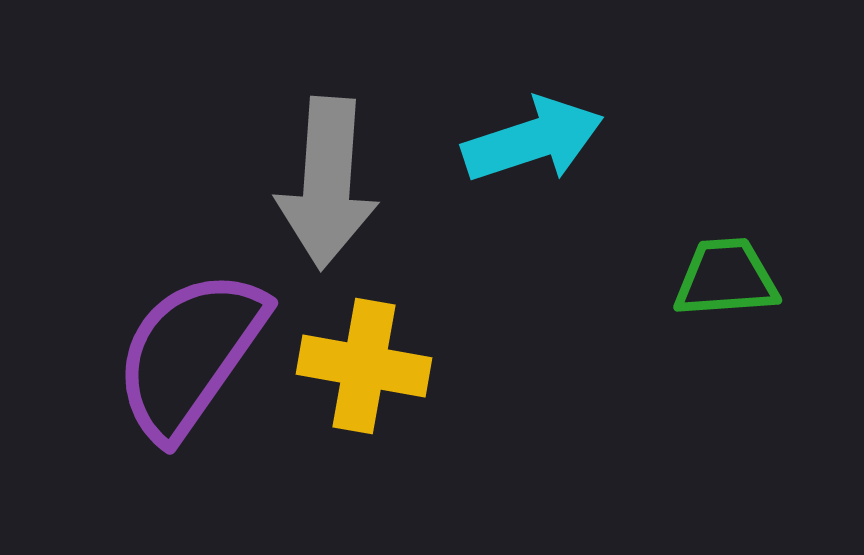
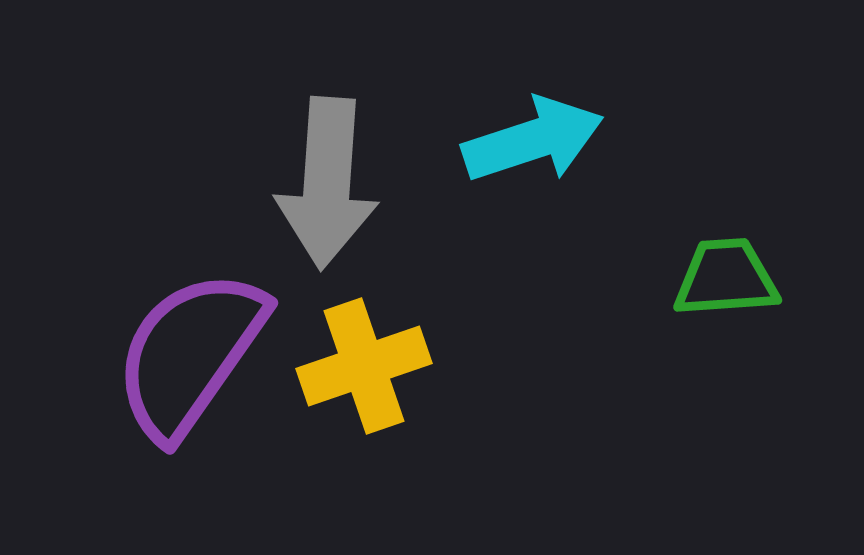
yellow cross: rotated 29 degrees counterclockwise
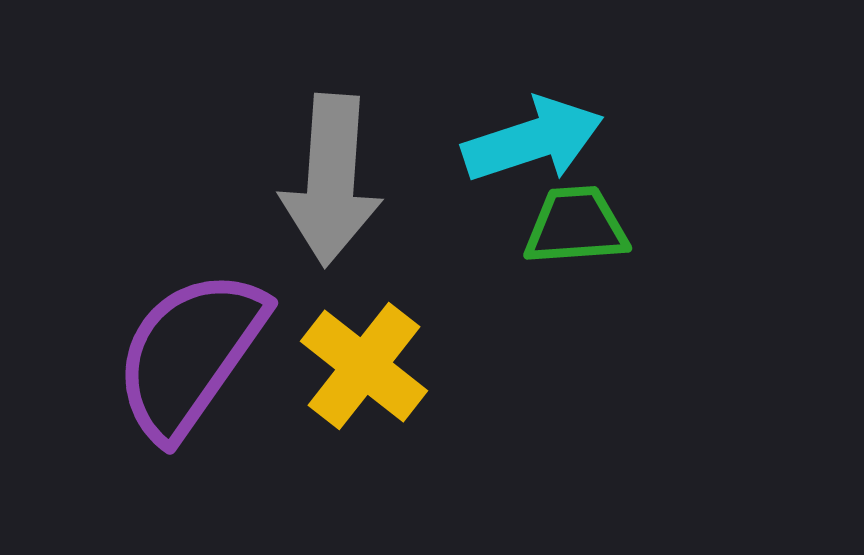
gray arrow: moved 4 px right, 3 px up
green trapezoid: moved 150 px left, 52 px up
yellow cross: rotated 33 degrees counterclockwise
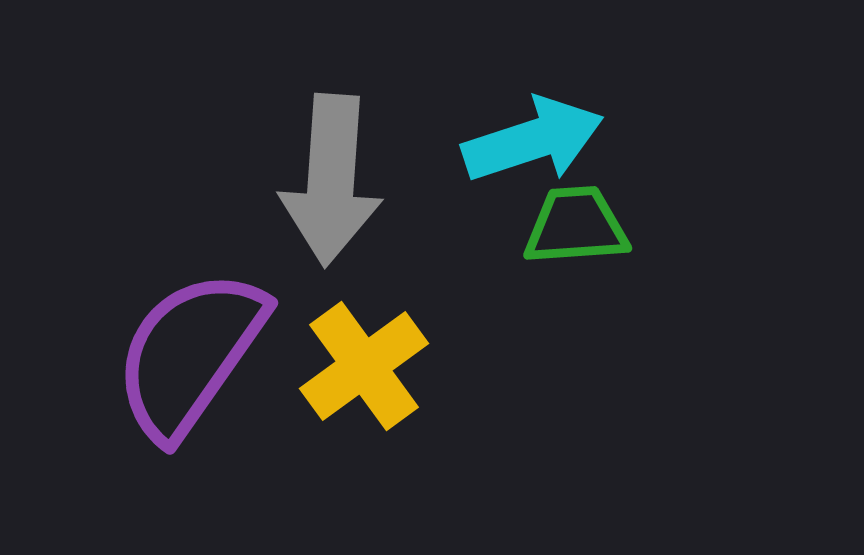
yellow cross: rotated 16 degrees clockwise
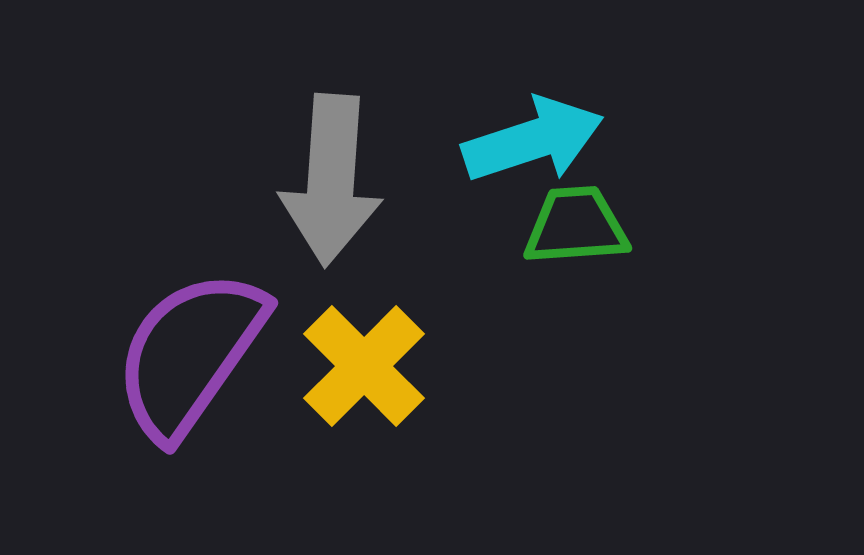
yellow cross: rotated 9 degrees counterclockwise
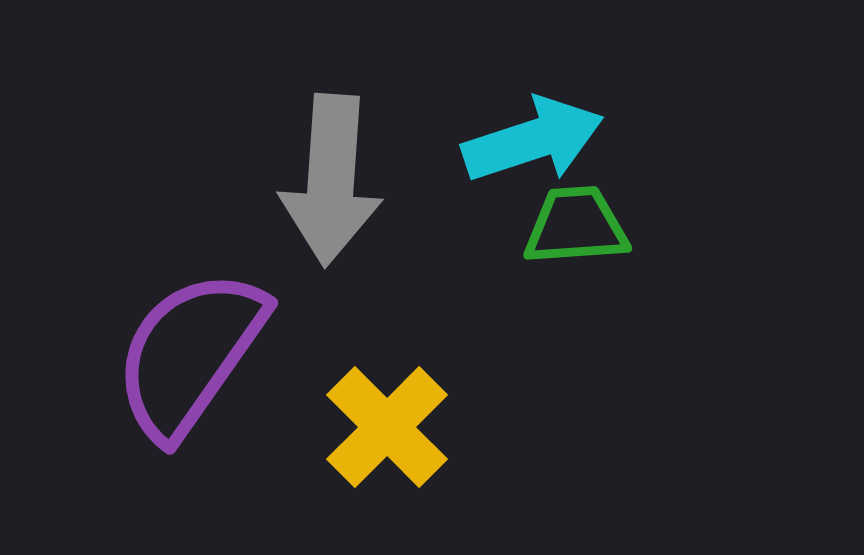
yellow cross: moved 23 px right, 61 px down
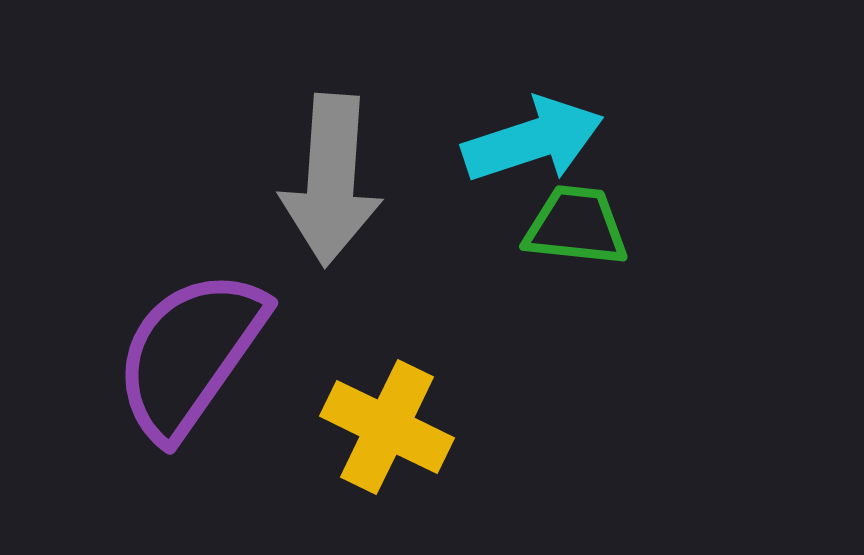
green trapezoid: rotated 10 degrees clockwise
yellow cross: rotated 19 degrees counterclockwise
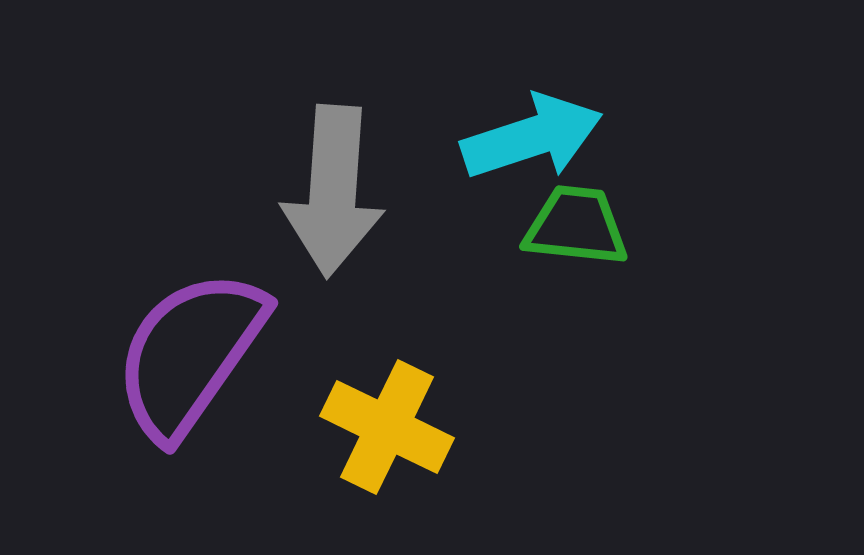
cyan arrow: moved 1 px left, 3 px up
gray arrow: moved 2 px right, 11 px down
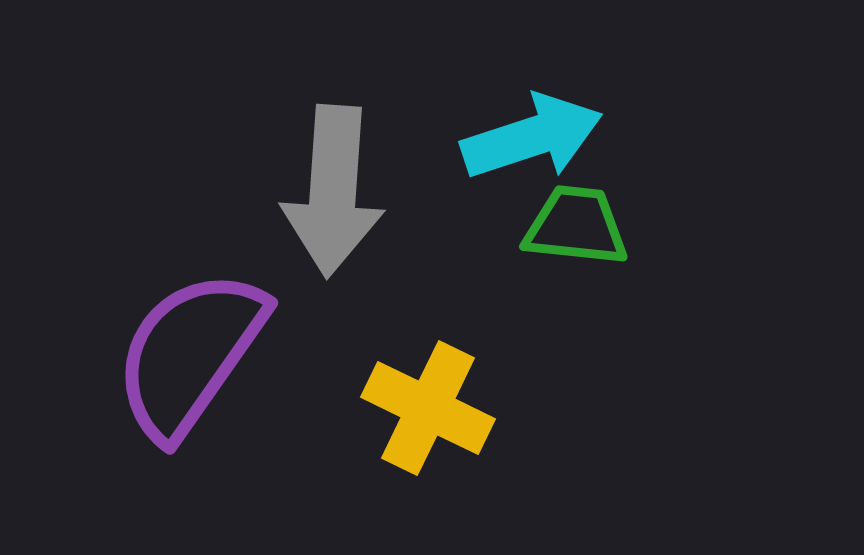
yellow cross: moved 41 px right, 19 px up
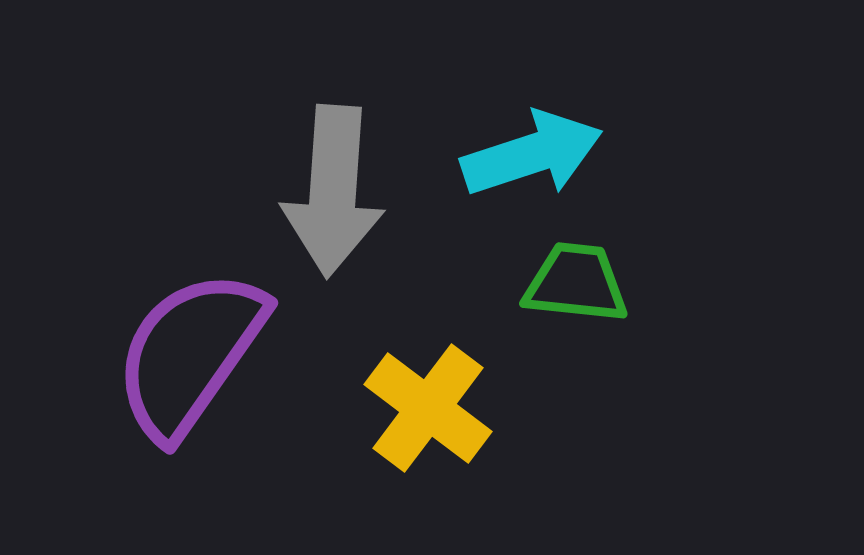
cyan arrow: moved 17 px down
green trapezoid: moved 57 px down
yellow cross: rotated 11 degrees clockwise
